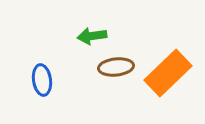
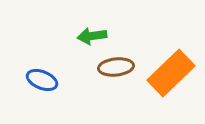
orange rectangle: moved 3 px right
blue ellipse: rotated 60 degrees counterclockwise
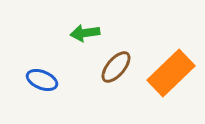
green arrow: moved 7 px left, 3 px up
brown ellipse: rotated 44 degrees counterclockwise
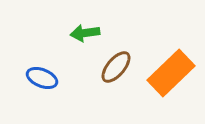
blue ellipse: moved 2 px up
